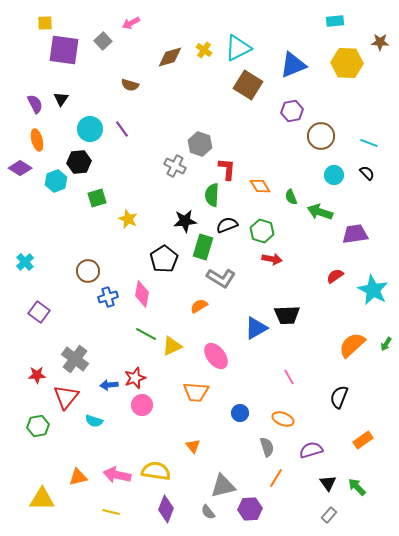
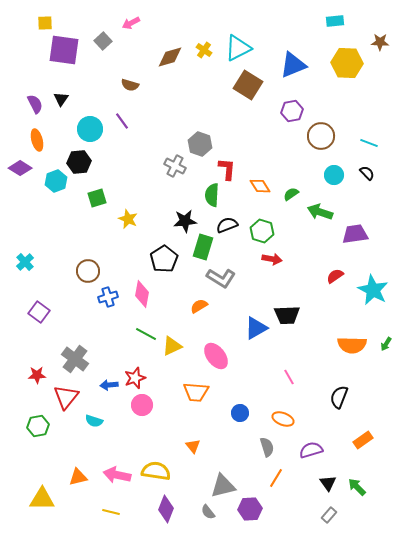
purple line at (122, 129): moved 8 px up
green semicircle at (291, 197): moved 3 px up; rotated 77 degrees clockwise
orange semicircle at (352, 345): rotated 136 degrees counterclockwise
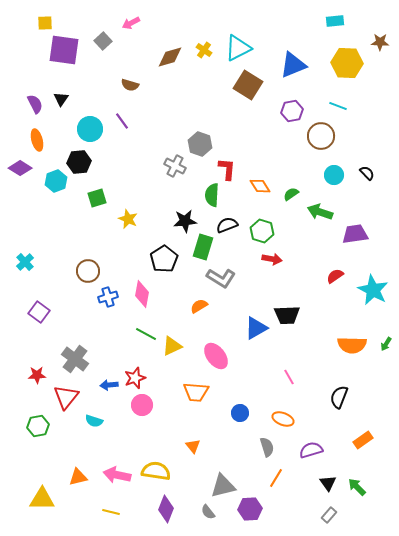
cyan line at (369, 143): moved 31 px left, 37 px up
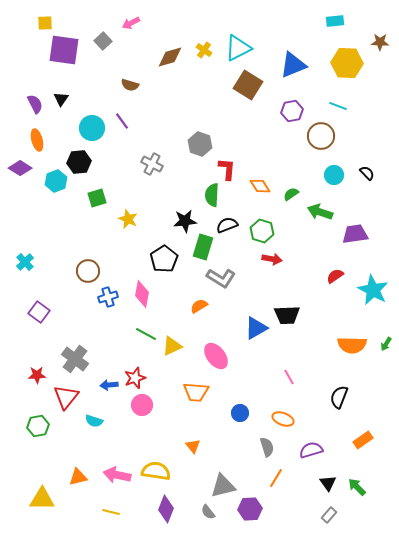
cyan circle at (90, 129): moved 2 px right, 1 px up
gray cross at (175, 166): moved 23 px left, 2 px up
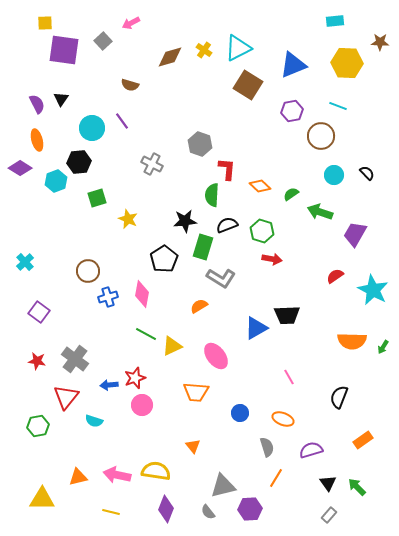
purple semicircle at (35, 104): moved 2 px right
orange diamond at (260, 186): rotated 15 degrees counterclockwise
purple trapezoid at (355, 234): rotated 52 degrees counterclockwise
green arrow at (386, 344): moved 3 px left, 3 px down
orange semicircle at (352, 345): moved 4 px up
red star at (37, 375): moved 14 px up; rotated 12 degrees clockwise
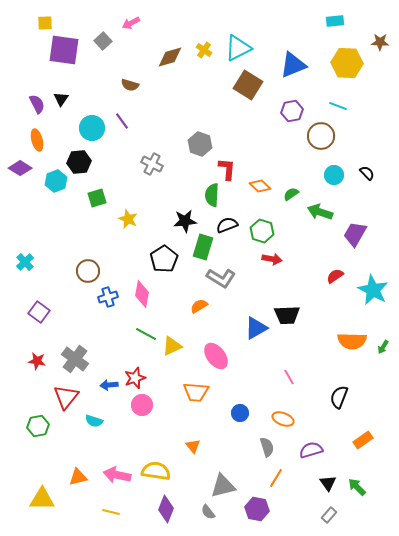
purple hexagon at (250, 509): moved 7 px right; rotated 15 degrees clockwise
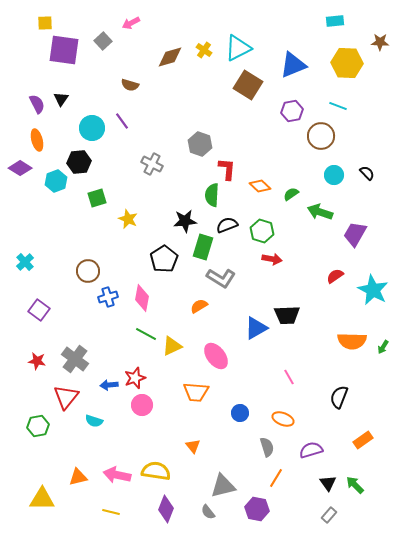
pink diamond at (142, 294): moved 4 px down
purple square at (39, 312): moved 2 px up
green arrow at (357, 487): moved 2 px left, 2 px up
